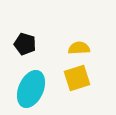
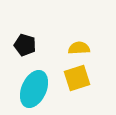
black pentagon: moved 1 px down
cyan ellipse: moved 3 px right
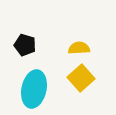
yellow square: moved 4 px right; rotated 24 degrees counterclockwise
cyan ellipse: rotated 12 degrees counterclockwise
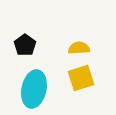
black pentagon: rotated 20 degrees clockwise
yellow square: rotated 24 degrees clockwise
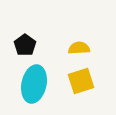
yellow square: moved 3 px down
cyan ellipse: moved 5 px up
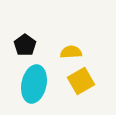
yellow semicircle: moved 8 px left, 4 px down
yellow square: rotated 12 degrees counterclockwise
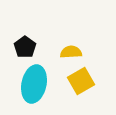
black pentagon: moved 2 px down
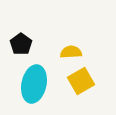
black pentagon: moved 4 px left, 3 px up
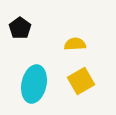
black pentagon: moved 1 px left, 16 px up
yellow semicircle: moved 4 px right, 8 px up
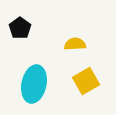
yellow square: moved 5 px right
